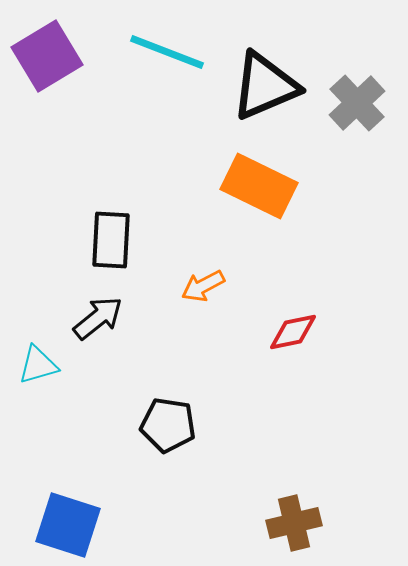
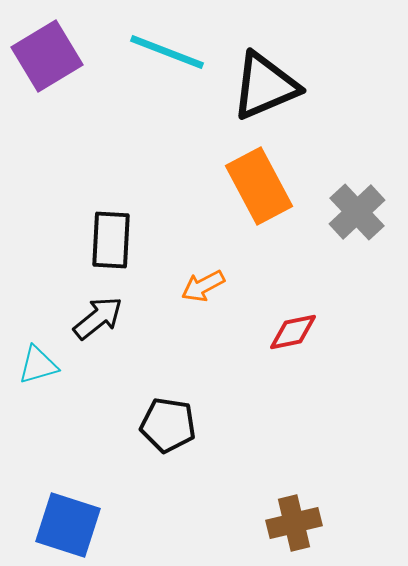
gray cross: moved 109 px down
orange rectangle: rotated 36 degrees clockwise
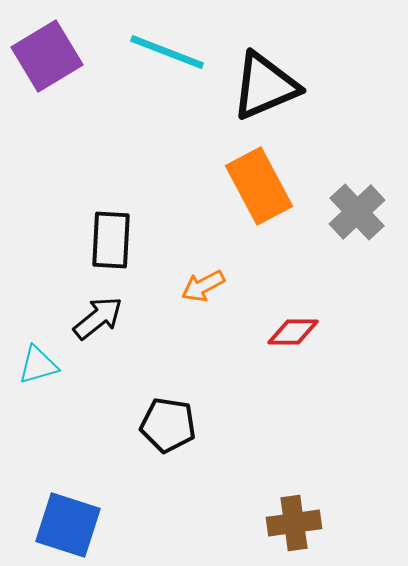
red diamond: rotated 12 degrees clockwise
brown cross: rotated 6 degrees clockwise
